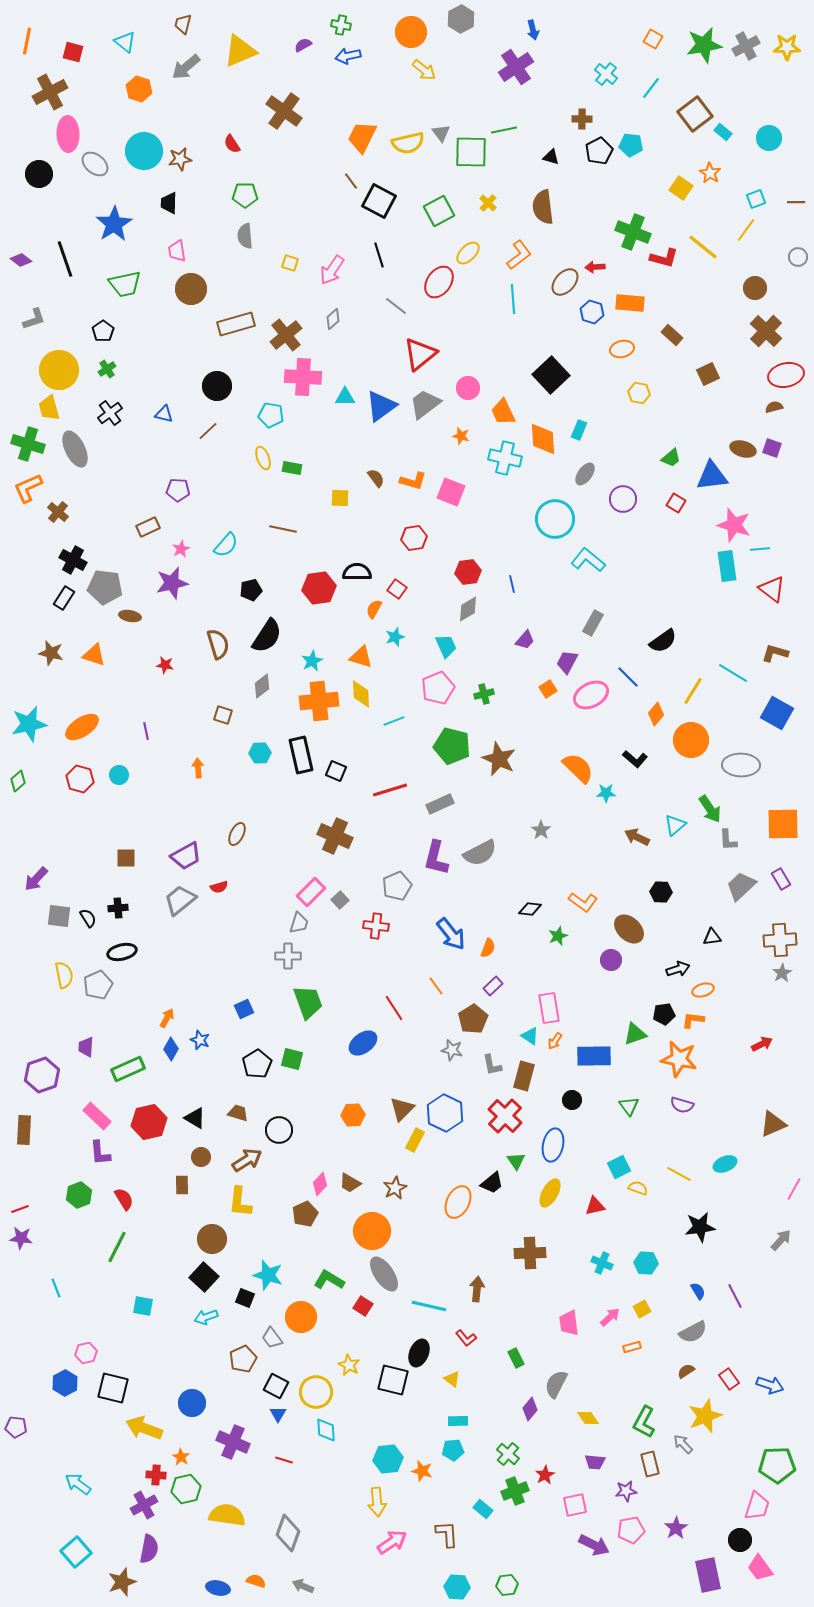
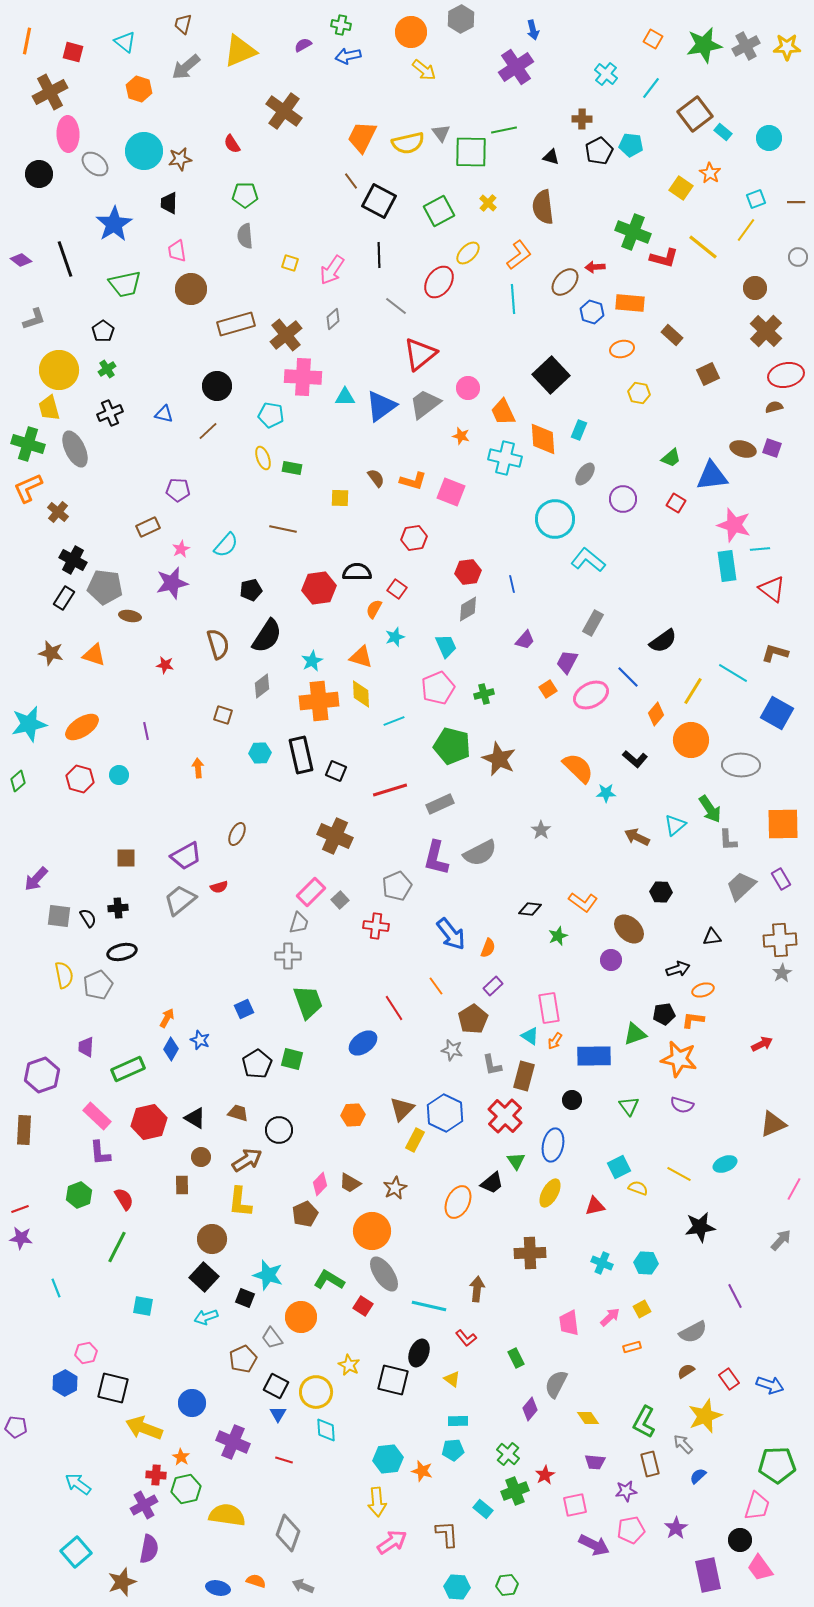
black line at (379, 255): rotated 15 degrees clockwise
black cross at (110, 413): rotated 15 degrees clockwise
blue semicircle at (698, 1291): moved 185 px down; rotated 102 degrees counterclockwise
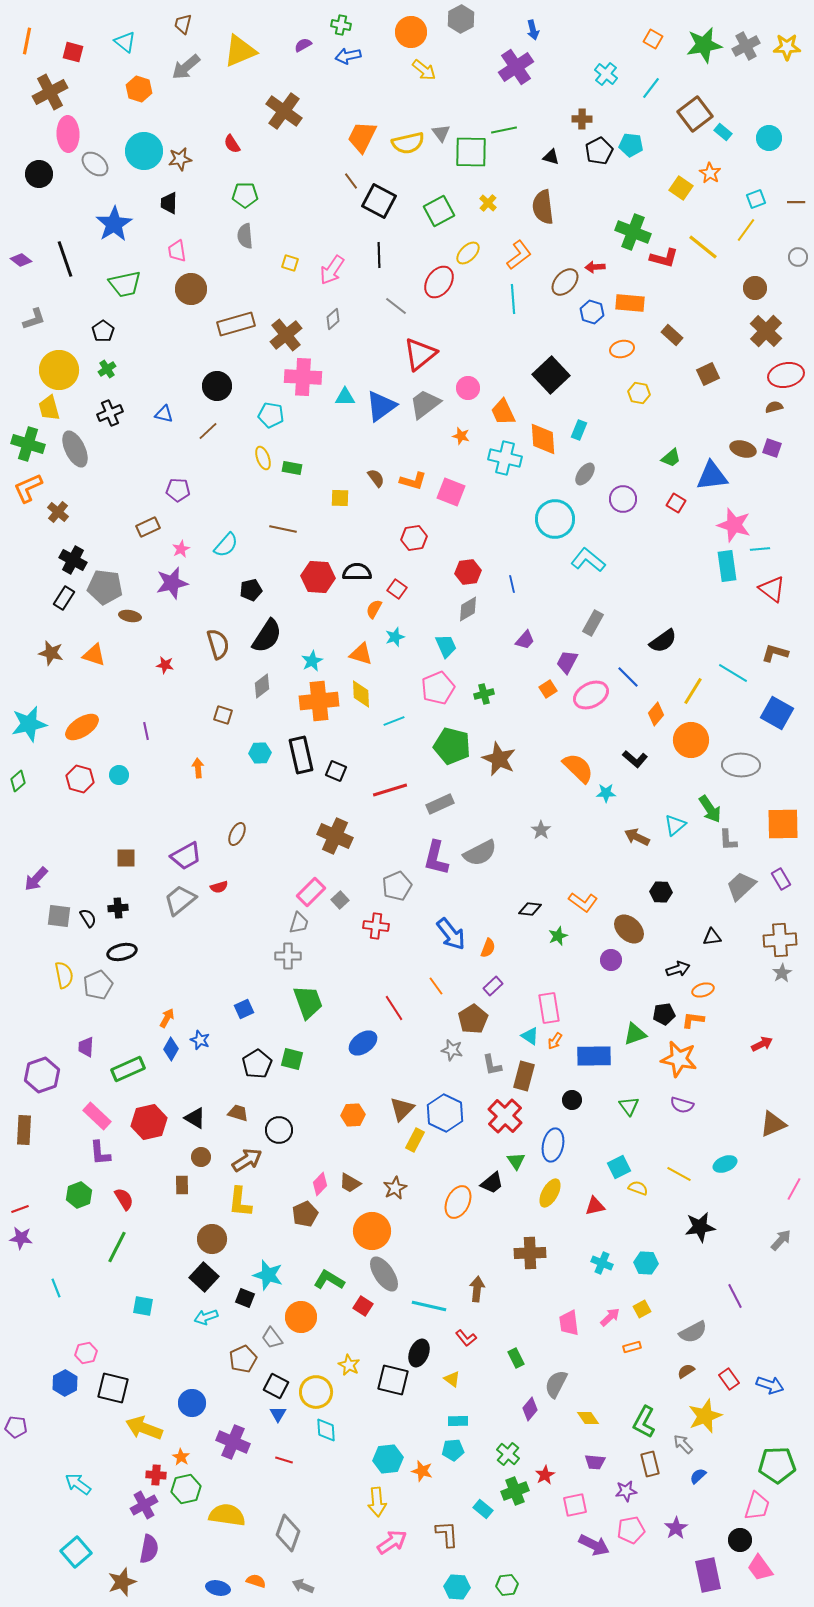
red hexagon at (319, 588): moved 1 px left, 11 px up; rotated 12 degrees clockwise
orange triangle at (361, 657): moved 3 px up
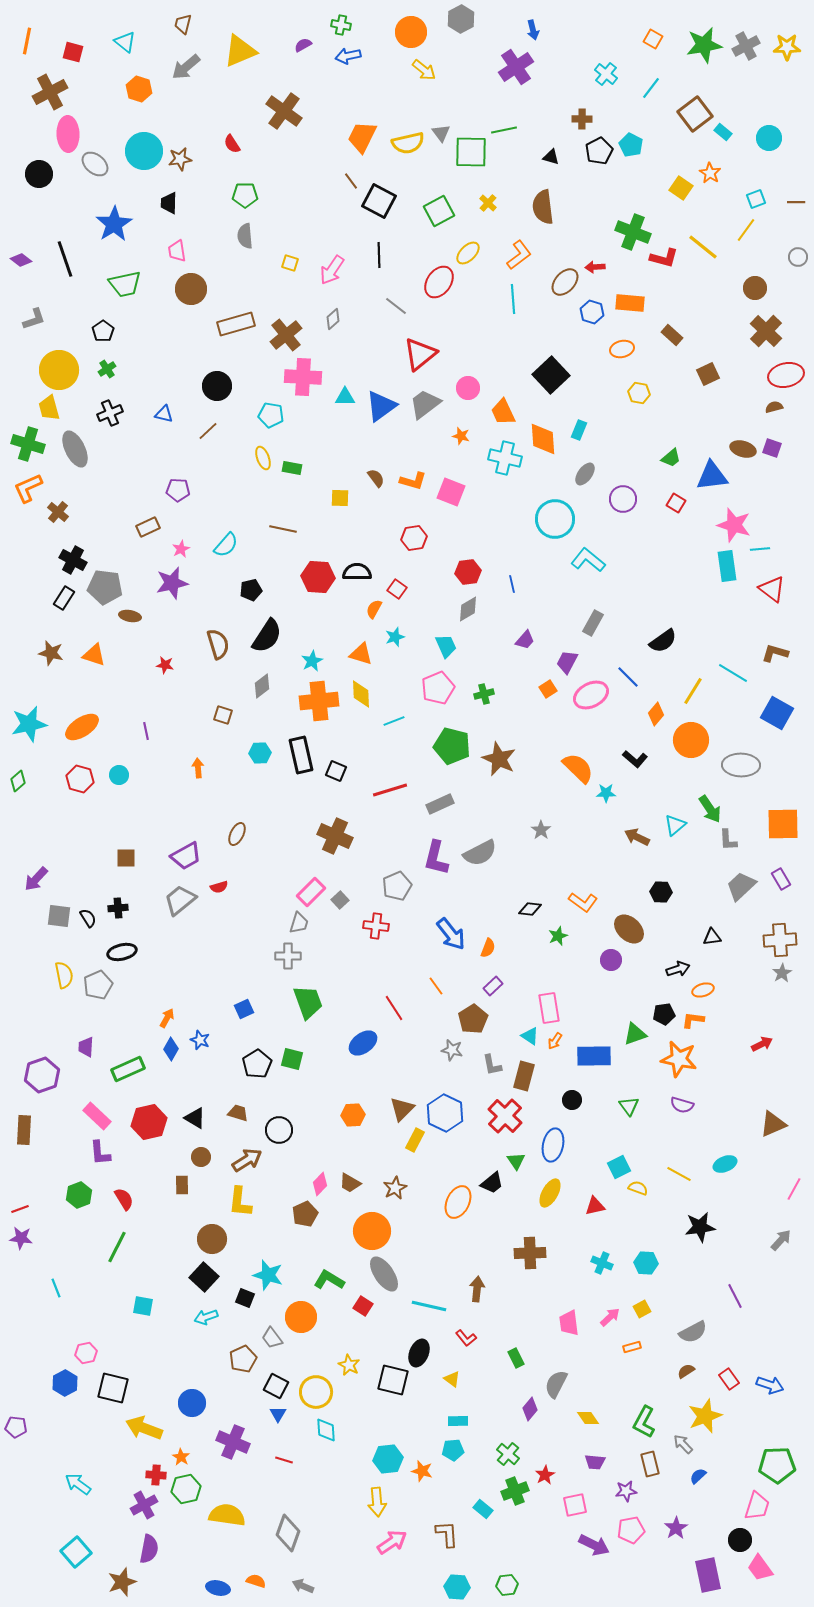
cyan pentagon at (631, 145): rotated 20 degrees clockwise
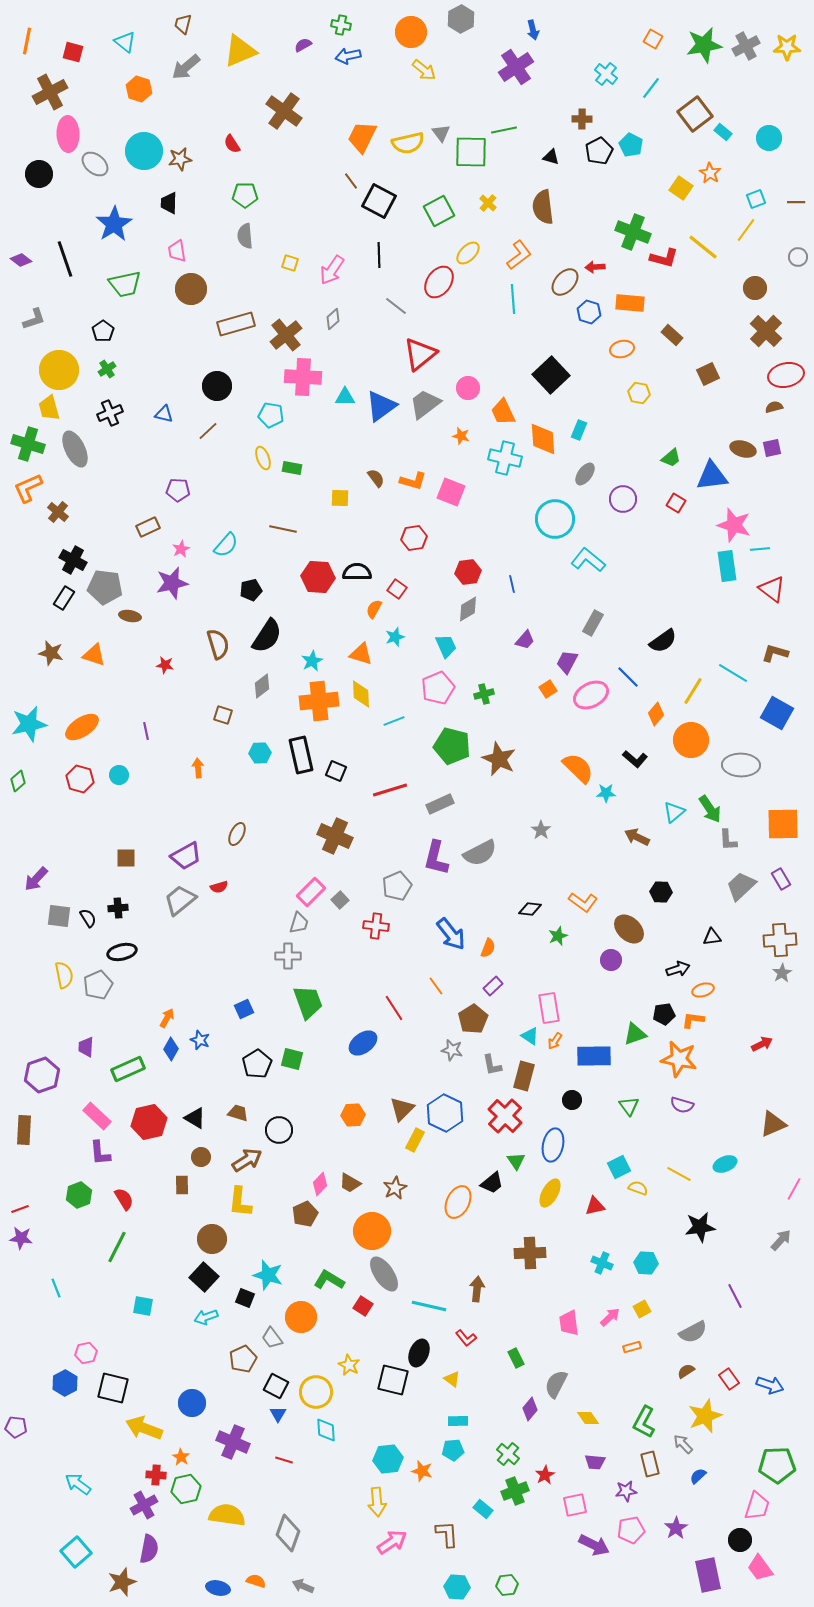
blue hexagon at (592, 312): moved 3 px left
purple square at (772, 448): rotated 30 degrees counterclockwise
cyan triangle at (675, 825): moved 1 px left, 13 px up
